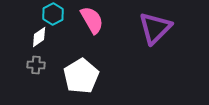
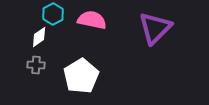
pink semicircle: rotated 48 degrees counterclockwise
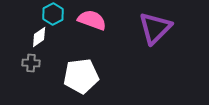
pink semicircle: rotated 8 degrees clockwise
gray cross: moved 5 px left, 2 px up
white pentagon: rotated 24 degrees clockwise
